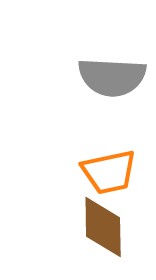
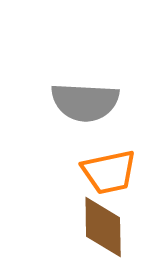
gray semicircle: moved 27 px left, 25 px down
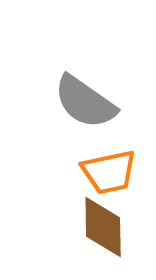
gray semicircle: rotated 32 degrees clockwise
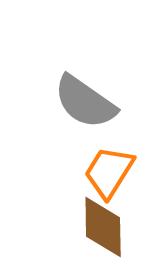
orange trapezoid: rotated 134 degrees clockwise
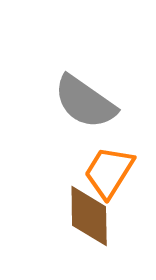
brown diamond: moved 14 px left, 11 px up
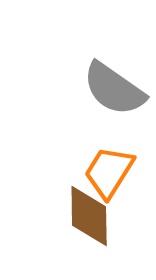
gray semicircle: moved 29 px right, 13 px up
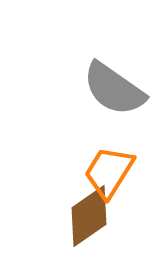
brown diamond: rotated 56 degrees clockwise
